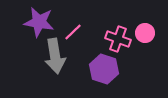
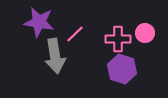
pink line: moved 2 px right, 2 px down
pink cross: rotated 20 degrees counterclockwise
purple hexagon: moved 18 px right
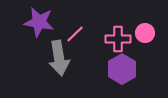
gray arrow: moved 4 px right, 2 px down
purple hexagon: rotated 12 degrees clockwise
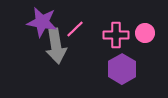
purple star: moved 3 px right
pink line: moved 5 px up
pink cross: moved 2 px left, 4 px up
gray arrow: moved 3 px left, 12 px up
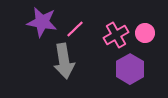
pink cross: rotated 30 degrees counterclockwise
gray arrow: moved 8 px right, 15 px down
purple hexagon: moved 8 px right
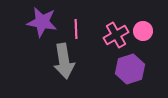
pink line: moved 1 px right; rotated 48 degrees counterclockwise
pink circle: moved 2 px left, 2 px up
purple hexagon: rotated 12 degrees clockwise
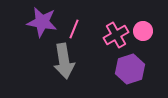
pink line: moved 2 px left; rotated 24 degrees clockwise
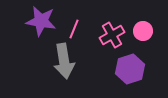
purple star: moved 1 px left, 1 px up
pink cross: moved 4 px left
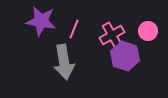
pink circle: moved 5 px right
gray arrow: moved 1 px down
purple hexagon: moved 5 px left, 13 px up; rotated 24 degrees counterclockwise
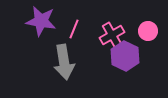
purple hexagon: rotated 8 degrees clockwise
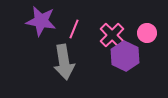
pink circle: moved 1 px left, 2 px down
pink cross: rotated 15 degrees counterclockwise
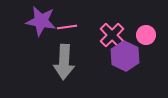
pink line: moved 7 px left, 2 px up; rotated 60 degrees clockwise
pink circle: moved 1 px left, 2 px down
gray arrow: rotated 12 degrees clockwise
